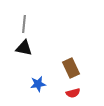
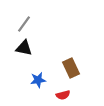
gray line: rotated 30 degrees clockwise
blue star: moved 4 px up
red semicircle: moved 10 px left, 2 px down
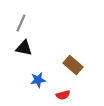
gray line: moved 3 px left, 1 px up; rotated 12 degrees counterclockwise
brown rectangle: moved 2 px right, 3 px up; rotated 24 degrees counterclockwise
